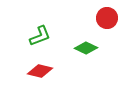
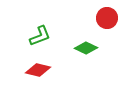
red diamond: moved 2 px left, 1 px up
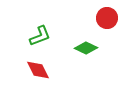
red diamond: rotated 50 degrees clockwise
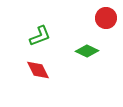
red circle: moved 1 px left
green diamond: moved 1 px right, 3 px down
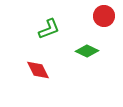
red circle: moved 2 px left, 2 px up
green L-shape: moved 9 px right, 7 px up
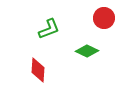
red circle: moved 2 px down
red diamond: rotated 30 degrees clockwise
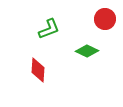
red circle: moved 1 px right, 1 px down
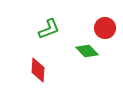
red circle: moved 9 px down
green diamond: rotated 20 degrees clockwise
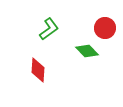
green L-shape: rotated 15 degrees counterclockwise
